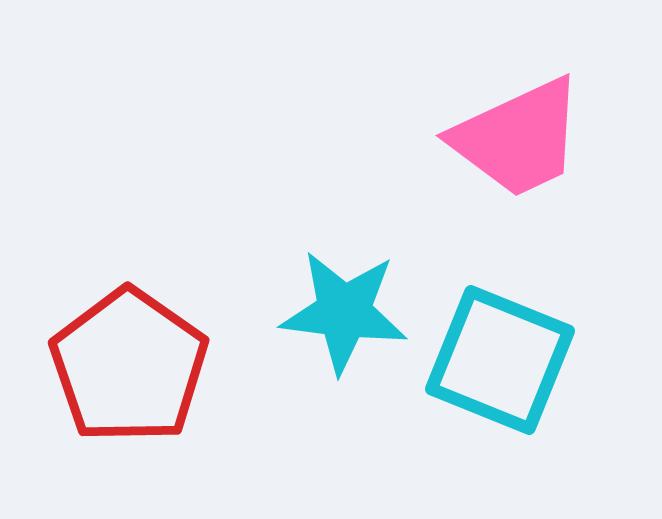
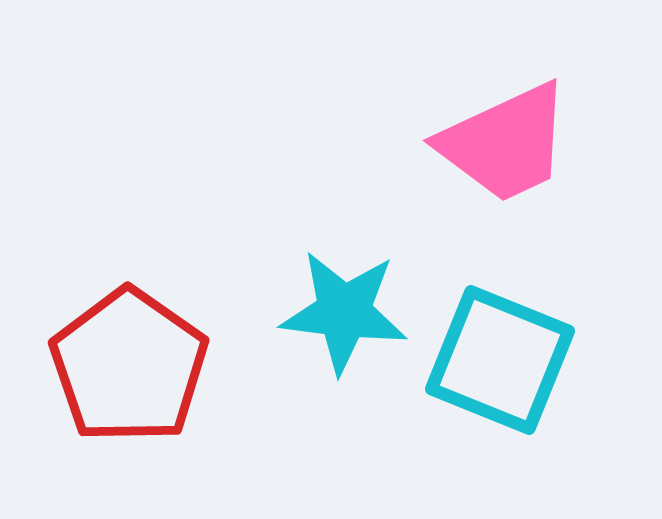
pink trapezoid: moved 13 px left, 5 px down
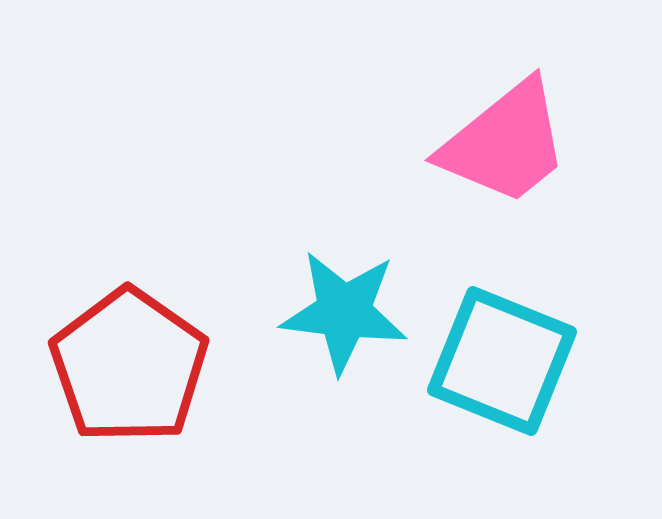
pink trapezoid: rotated 14 degrees counterclockwise
cyan square: moved 2 px right, 1 px down
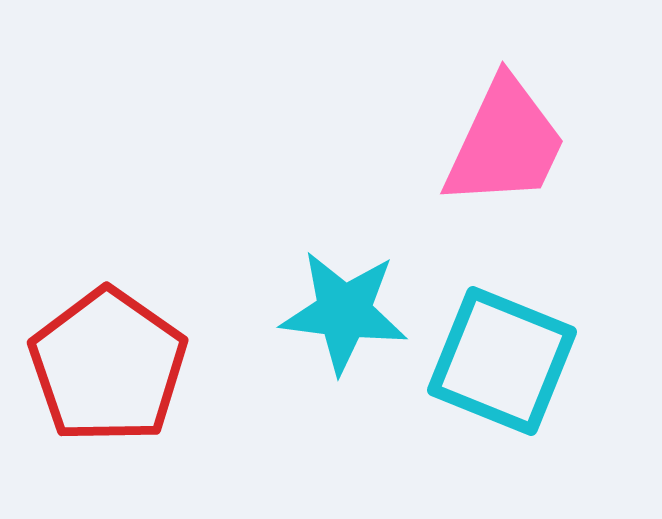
pink trapezoid: rotated 26 degrees counterclockwise
red pentagon: moved 21 px left
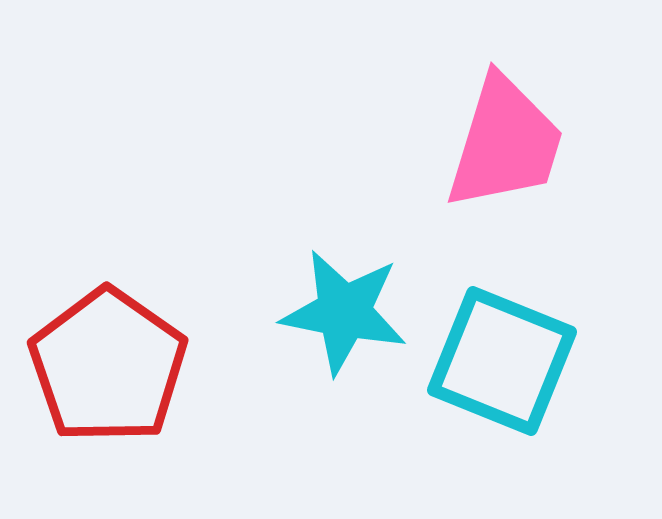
pink trapezoid: rotated 8 degrees counterclockwise
cyan star: rotated 4 degrees clockwise
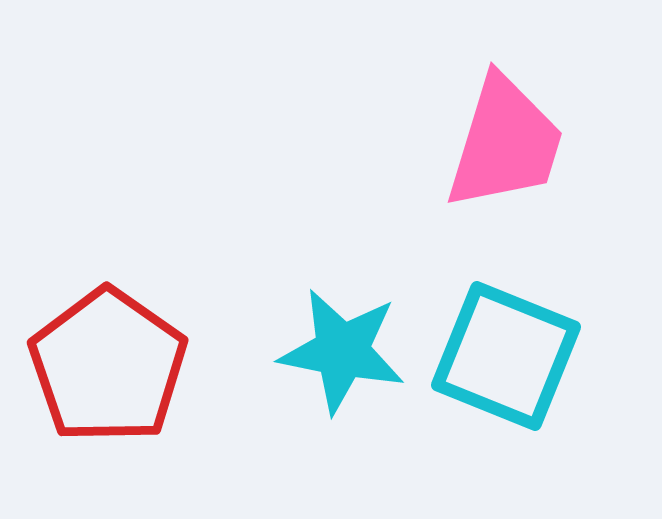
cyan star: moved 2 px left, 39 px down
cyan square: moved 4 px right, 5 px up
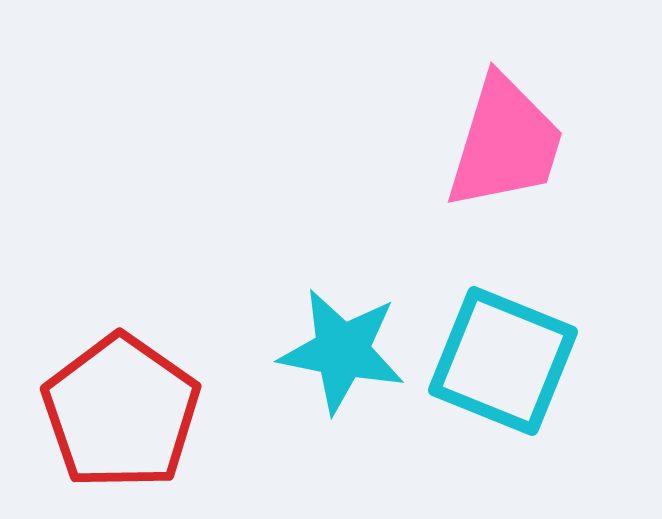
cyan square: moved 3 px left, 5 px down
red pentagon: moved 13 px right, 46 px down
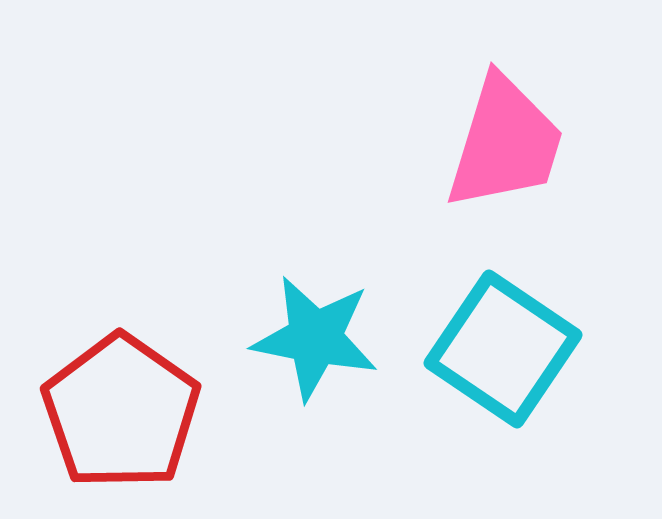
cyan star: moved 27 px left, 13 px up
cyan square: moved 12 px up; rotated 12 degrees clockwise
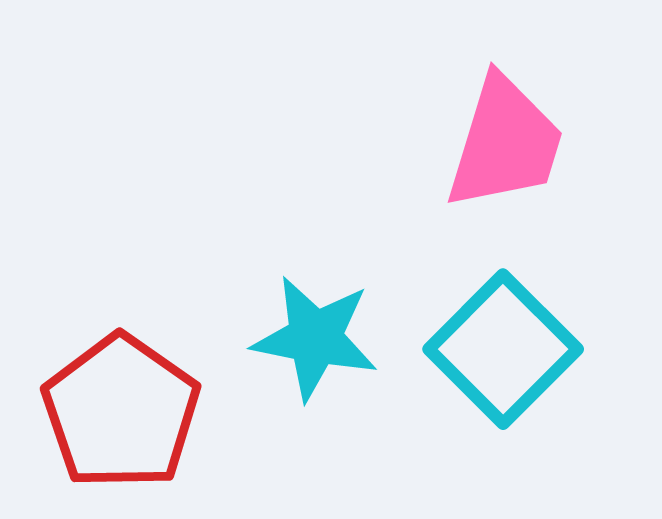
cyan square: rotated 11 degrees clockwise
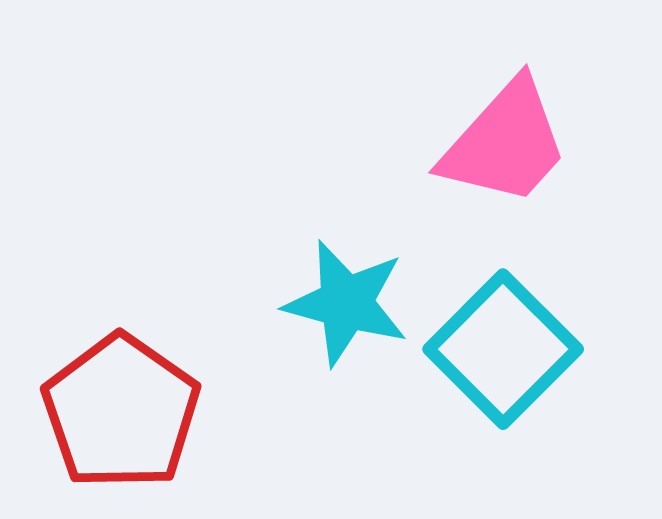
pink trapezoid: rotated 25 degrees clockwise
cyan star: moved 31 px right, 35 px up; rotated 4 degrees clockwise
